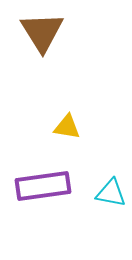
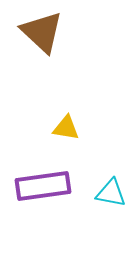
brown triangle: rotated 15 degrees counterclockwise
yellow triangle: moved 1 px left, 1 px down
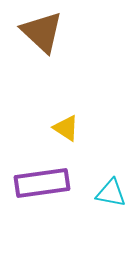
yellow triangle: rotated 24 degrees clockwise
purple rectangle: moved 1 px left, 3 px up
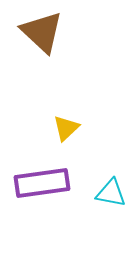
yellow triangle: rotated 44 degrees clockwise
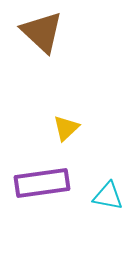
cyan triangle: moved 3 px left, 3 px down
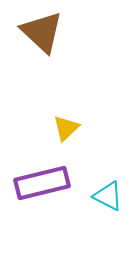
purple rectangle: rotated 6 degrees counterclockwise
cyan triangle: rotated 16 degrees clockwise
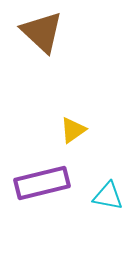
yellow triangle: moved 7 px right, 2 px down; rotated 8 degrees clockwise
cyan triangle: rotated 16 degrees counterclockwise
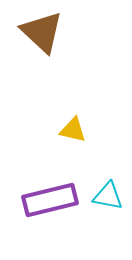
yellow triangle: rotated 48 degrees clockwise
purple rectangle: moved 8 px right, 17 px down
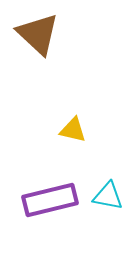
brown triangle: moved 4 px left, 2 px down
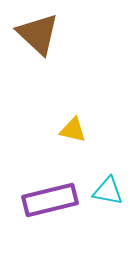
cyan triangle: moved 5 px up
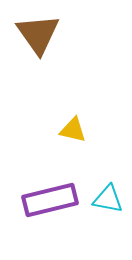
brown triangle: rotated 12 degrees clockwise
cyan triangle: moved 8 px down
